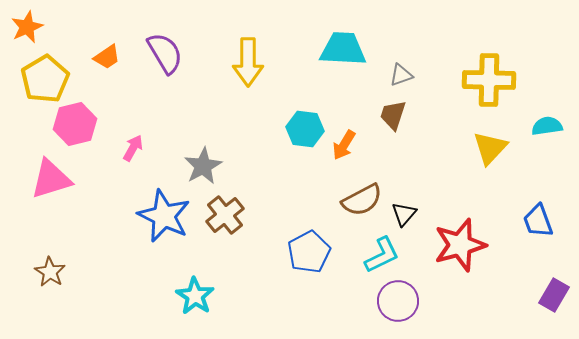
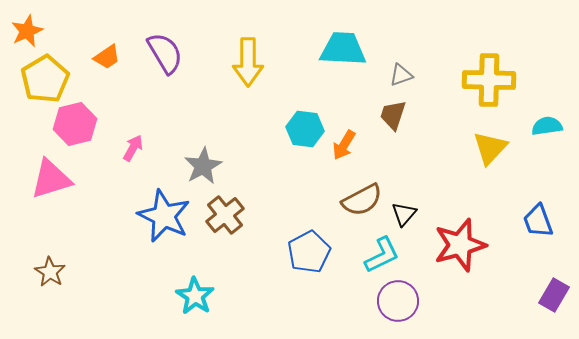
orange star: moved 4 px down
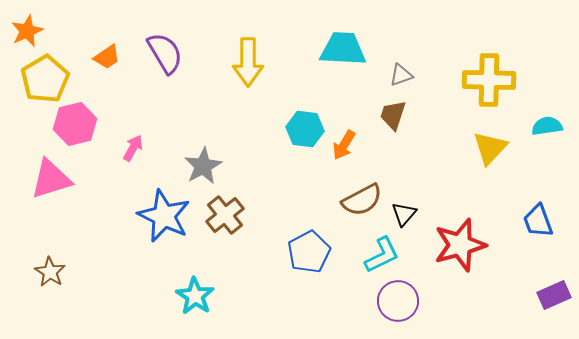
purple rectangle: rotated 36 degrees clockwise
